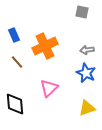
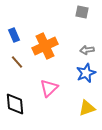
blue star: rotated 24 degrees clockwise
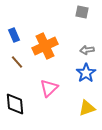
blue star: rotated 12 degrees counterclockwise
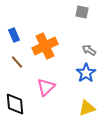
gray arrow: moved 2 px right; rotated 40 degrees clockwise
pink triangle: moved 3 px left, 1 px up
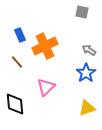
blue rectangle: moved 6 px right
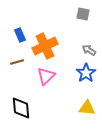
gray square: moved 1 px right, 2 px down
brown line: rotated 64 degrees counterclockwise
pink triangle: moved 11 px up
black diamond: moved 6 px right, 4 px down
yellow triangle: rotated 24 degrees clockwise
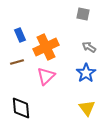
orange cross: moved 1 px right, 1 px down
gray arrow: moved 3 px up
yellow triangle: rotated 48 degrees clockwise
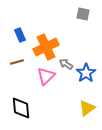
gray arrow: moved 23 px left, 17 px down
yellow triangle: rotated 30 degrees clockwise
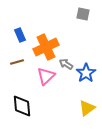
black diamond: moved 1 px right, 2 px up
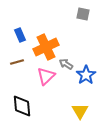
blue star: moved 2 px down
yellow triangle: moved 7 px left, 3 px down; rotated 24 degrees counterclockwise
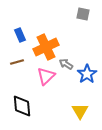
blue star: moved 1 px right, 1 px up
